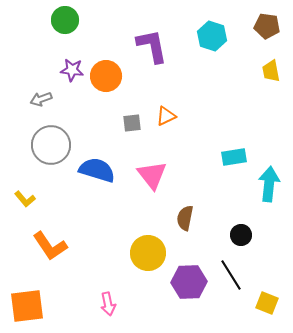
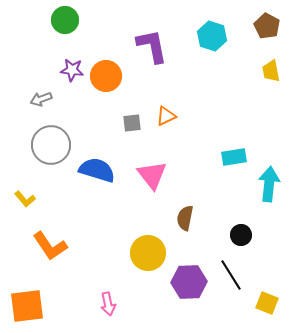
brown pentagon: rotated 20 degrees clockwise
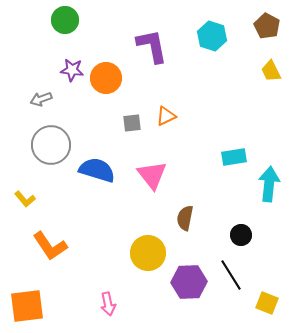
yellow trapezoid: rotated 15 degrees counterclockwise
orange circle: moved 2 px down
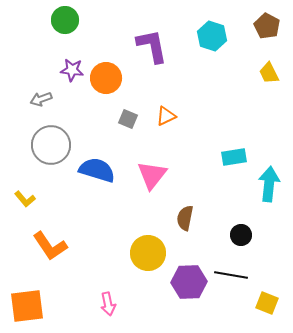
yellow trapezoid: moved 2 px left, 2 px down
gray square: moved 4 px left, 4 px up; rotated 30 degrees clockwise
pink triangle: rotated 16 degrees clockwise
black line: rotated 48 degrees counterclockwise
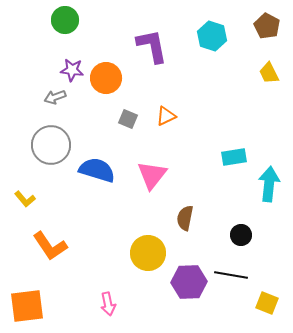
gray arrow: moved 14 px right, 2 px up
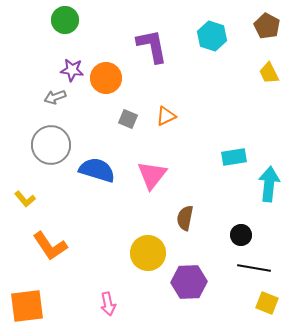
black line: moved 23 px right, 7 px up
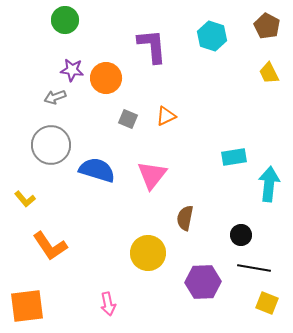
purple L-shape: rotated 6 degrees clockwise
purple hexagon: moved 14 px right
